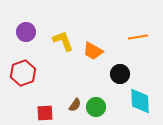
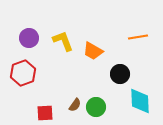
purple circle: moved 3 px right, 6 px down
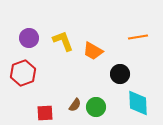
cyan diamond: moved 2 px left, 2 px down
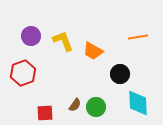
purple circle: moved 2 px right, 2 px up
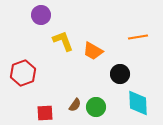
purple circle: moved 10 px right, 21 px up
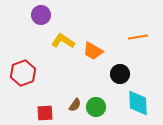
yellow L-shape: rotated 35 degrees counterclockwise
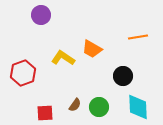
yellow L-shape: moved 17 px down
orange trapezoid: moved 1 px left, 2 px up
black circle: moved 3 px right, 2 px down
cyan diamond: moved 4 px down
green circle: moved 3 px right
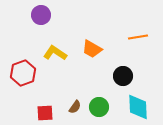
yellow L-shape: moved 8 px left, 5 px up
brown semicircle: moved 2 px down
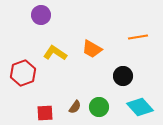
cyan diamond: moved 2 px right; rotated 40 degrees counterclockwise
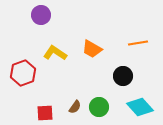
orange line: moved 6 px down
